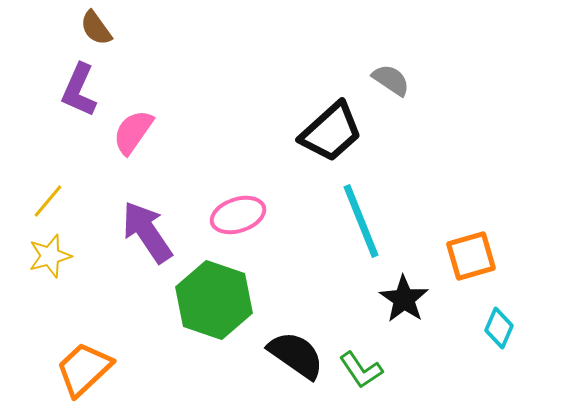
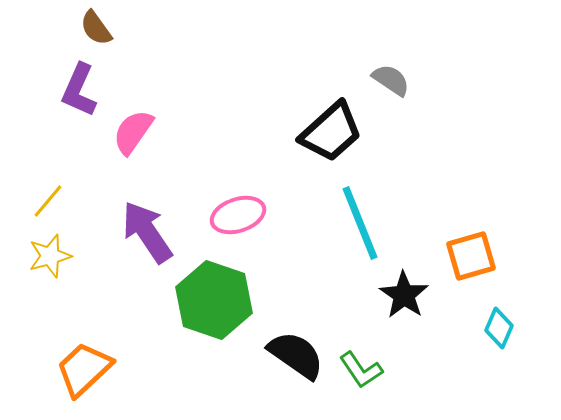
cyan line: moved 1 px left, 2 px down
black star: moved 4 px up
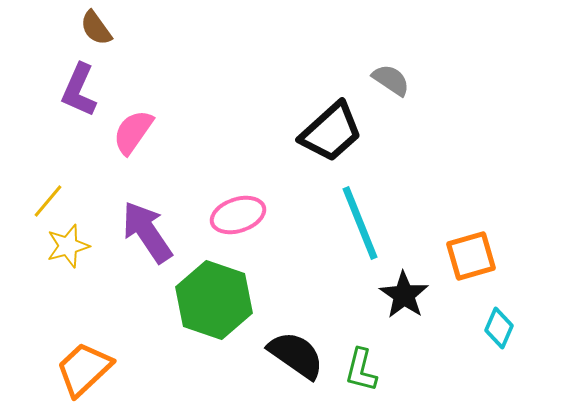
yellow star: moved 18 px right, 10 px up
green L-shape: rotated 48 degrees clockwise
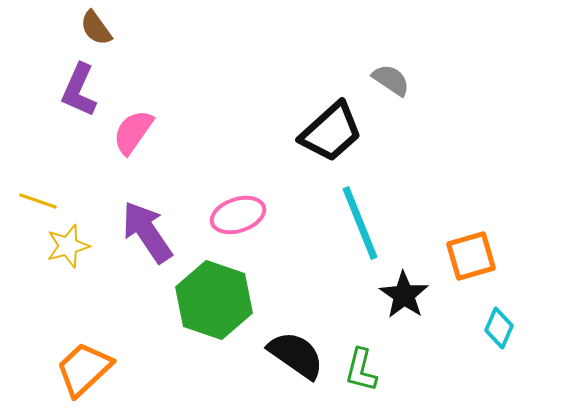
yellow line: moved 10 px left; rotated 69 degrees clockwise
